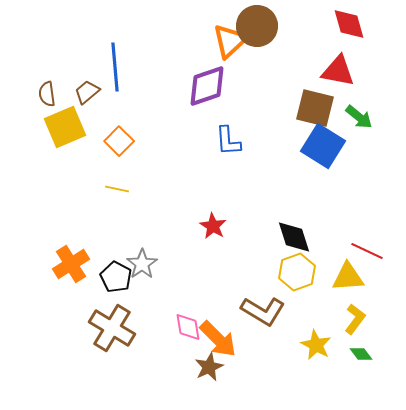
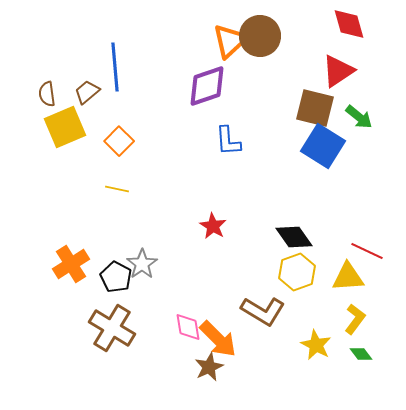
brown circle: moved 3 px right, 10 px down
red triangle: rotated 45 degrees counterclockwise
black diamond: rotated 18 degrees counterclockwise
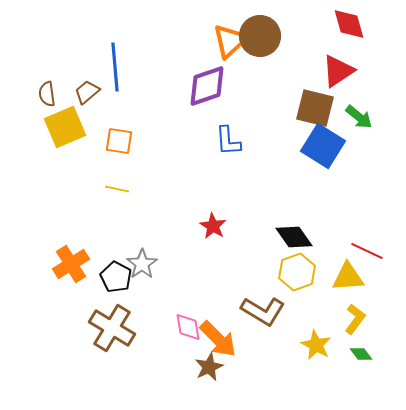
orange square: rotated 36 degrees counterclockwise
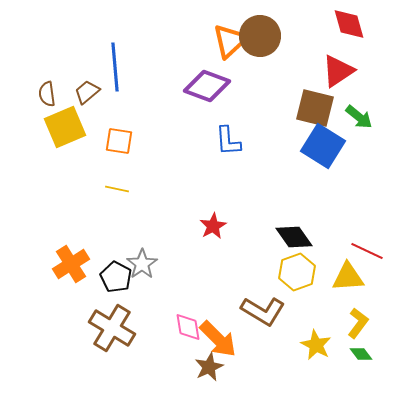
purple diamond: rotated 39 degrees clockwise
red star: rotated 12 degrees clockwise
yellow L-shape: moved 3 px right, 4 px down
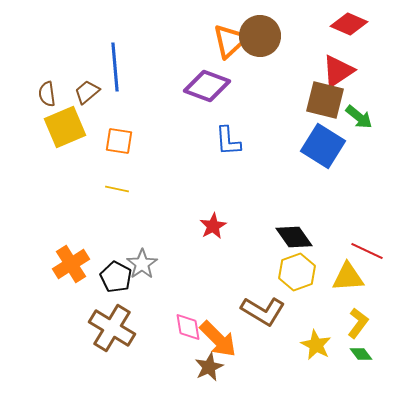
red diamond: rotated 51 degrees counterclockwise
brown square: moved 10 px right, 8 px up
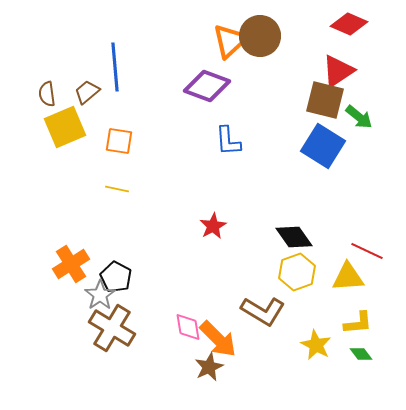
gray star: moved 42 px left, 31 px down
yellow L-shape: rotated 48 degrees clockwise
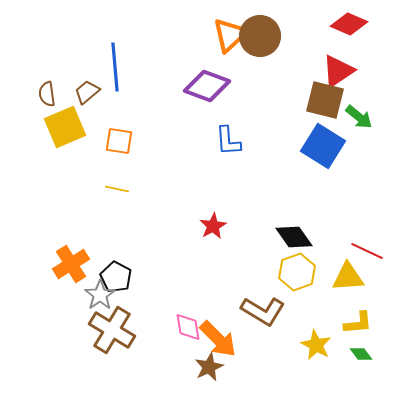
orange triangle: moved 6 px up
brown cross: moved 2 px down
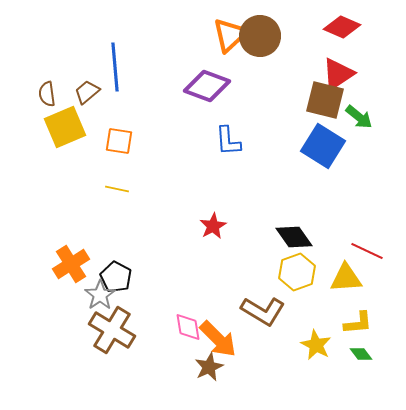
red diamond: moved 7 px left, 3 px down
red triangle: moved 3 px down
yellow triangle: moved 2 px left, 1 px down
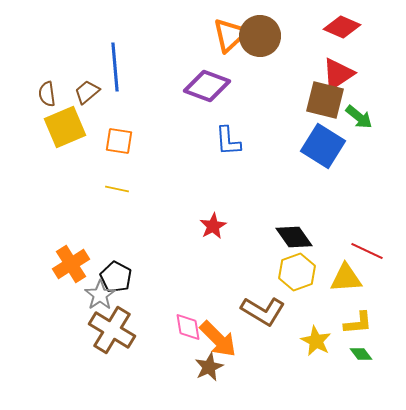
yellow star: moved 4 px up
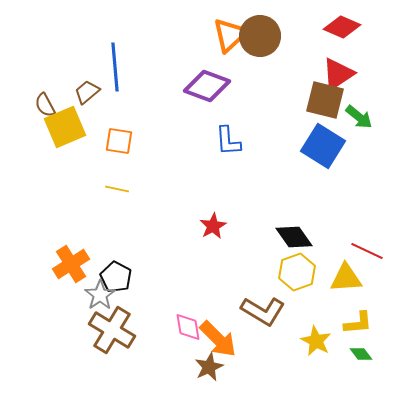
brown semicircle: moved 2 px left, 11 px down; rotated 20 degrees counterclockwise
